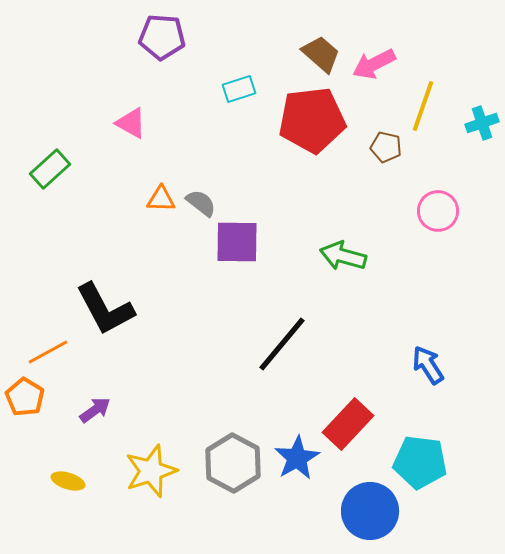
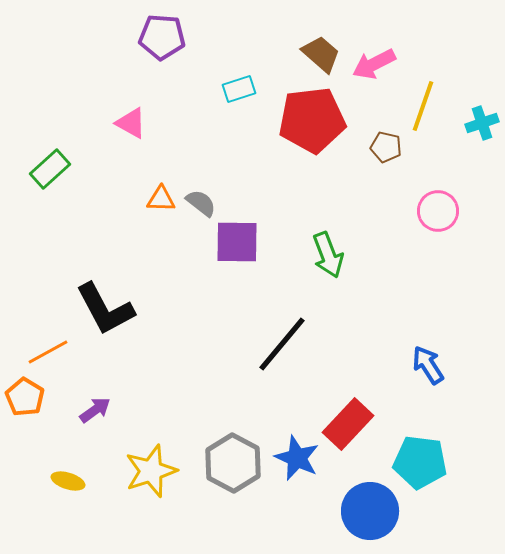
green arrow: moved 15 px left, 1 px up; rotated 126 degrees counterclockwise
blue star: rotated 18 degrees counterclockwise
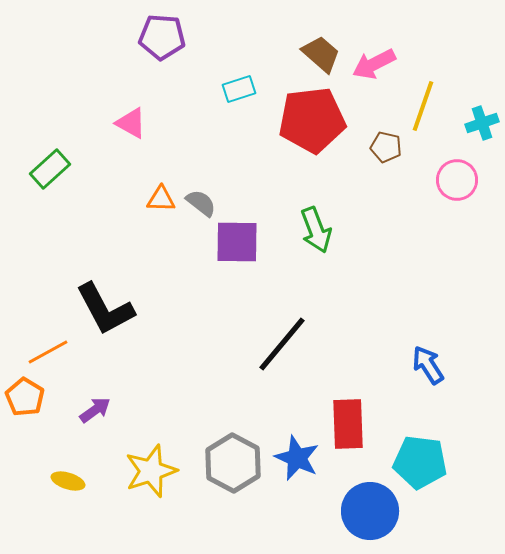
pink circle: moved 19 px right, 31 px up
green arrow: moved 12 px left, 25 px up
red rectangle: rotated 45 degrees counterclockwise
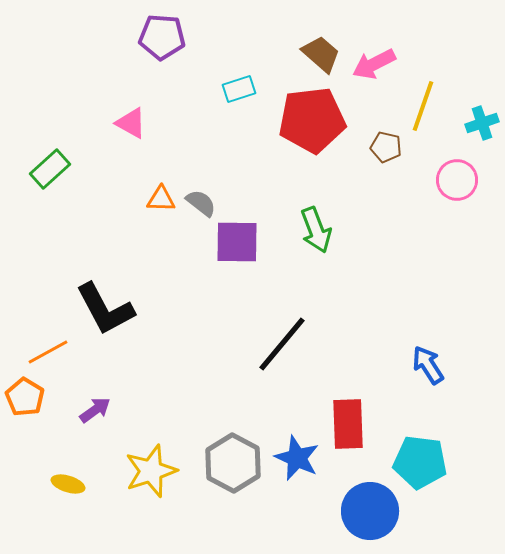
yellow ellipse: moved 3 px down
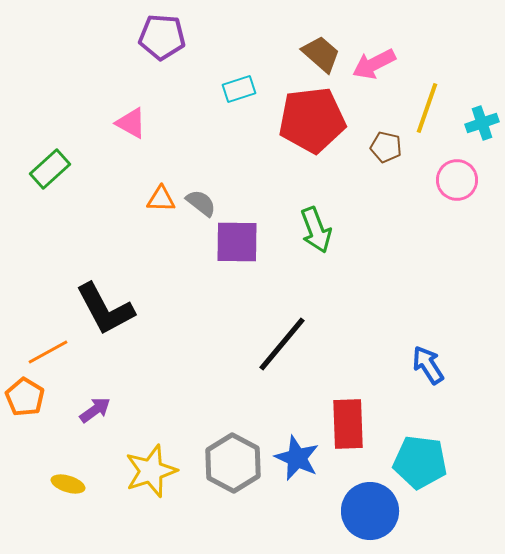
yellow line: moved 4 px right, 2 px down
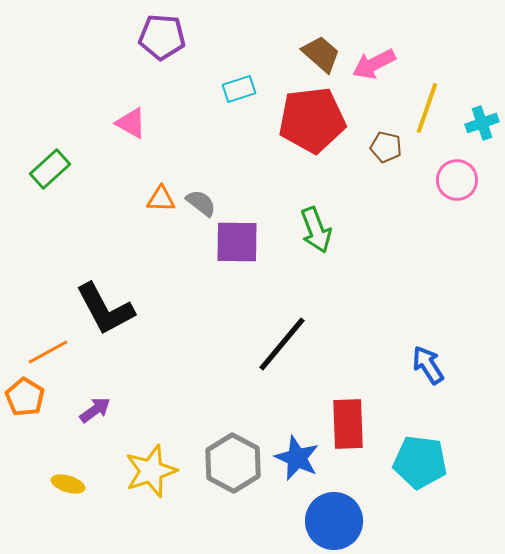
blue circle: moved 36 px left, 10 px down
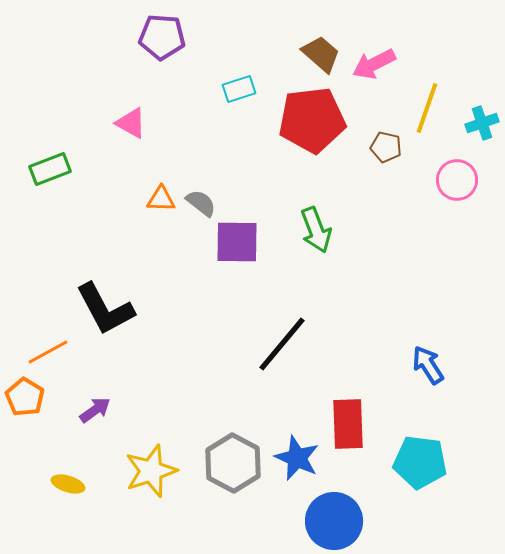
green rectangle: rotated 21 degrees clockwise
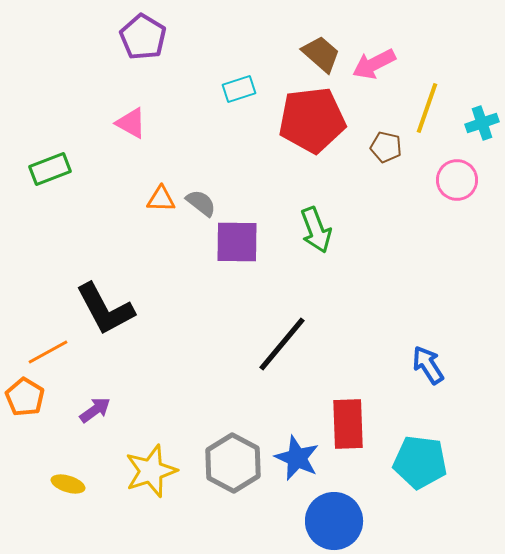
purple pentagon: moved 19 px left; rotated 27 degrees clockwise
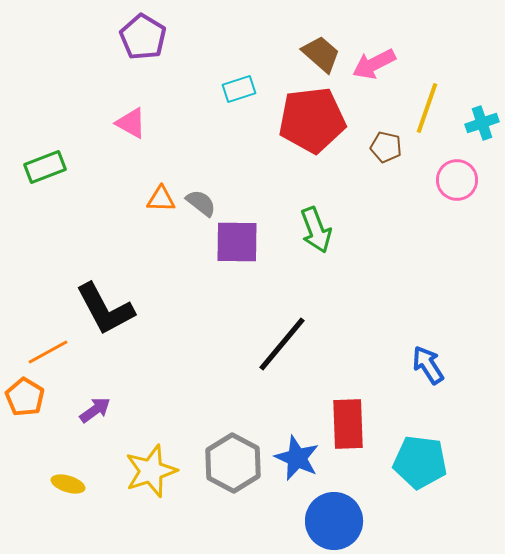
green rectangle: moved 5 px left, 2 px up
